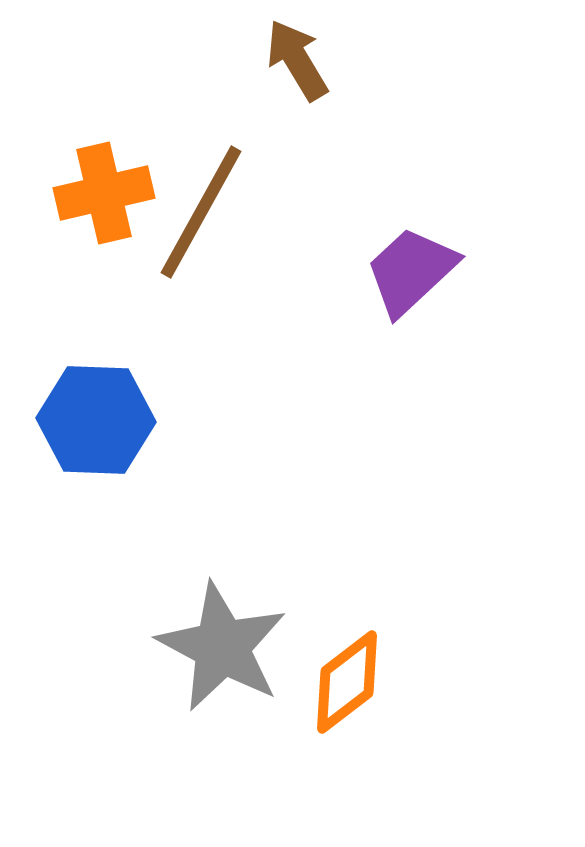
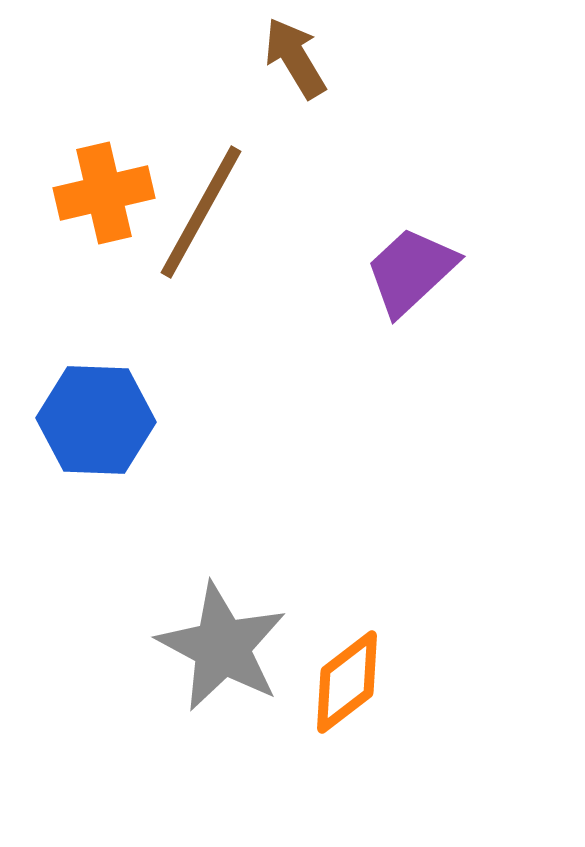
brown arrow: moved 2 px left, 2 px up
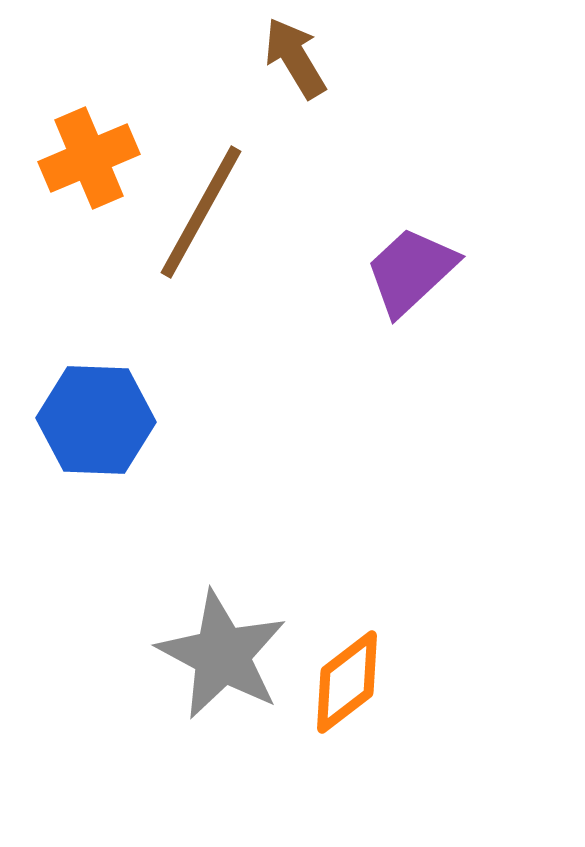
orange cross: moved 15 px left, 35 px up; rotated 10 degrees counterclockwise
gray star: moved 8 px down
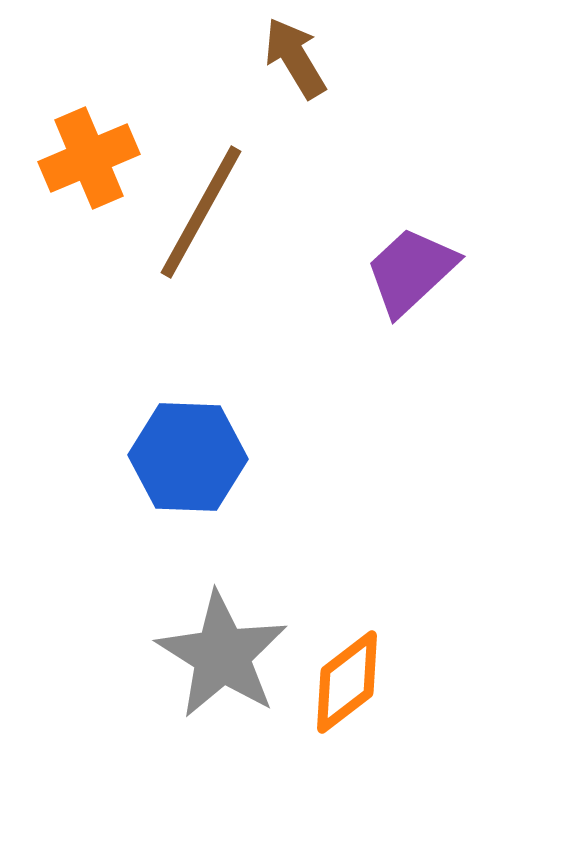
blue hexagon: moved 92 px right, 37 px down
gray star: rotated 4 degrees clockwise
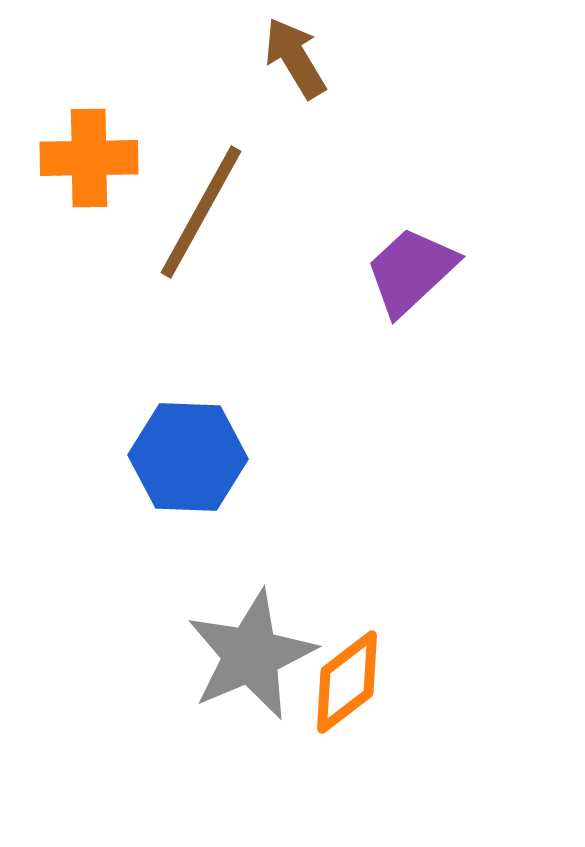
orange cross: rotated 22 degrees clockwise
gray star: moved 29 px right; rotated 17 degrees clockwise
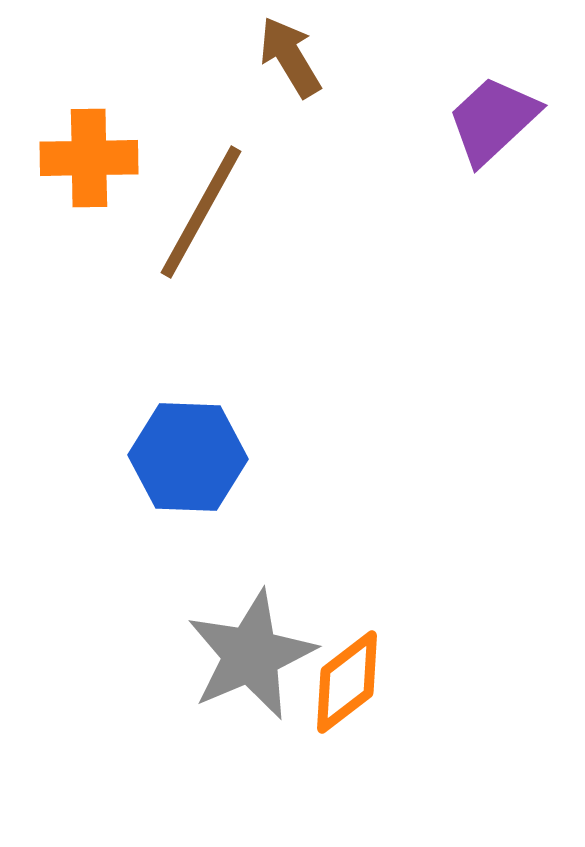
brown arrow: moved 5 px left, 1 px up
purple trapezoid: moved 82 px right, 151 px up
